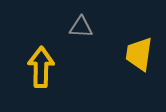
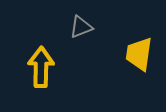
gray triangle: rotated 25 degrees counterclockwise
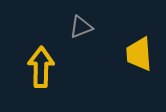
yellow trapezoid: rotated 12 degrees counterclockwise
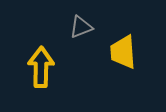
yellow trapezoid: moved 16 px left, 2 px up
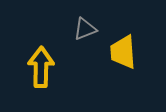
gray triangle: moved 4 px right, 2 px down
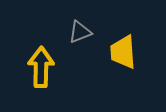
gray triangle: moved 5 px left, 3 px down
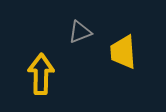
yellow arrow: moved 7 px down
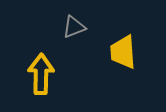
gray triangle: moved 6 px left, 5 px up
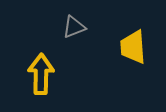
yellow trapezoid: moved 10 px right, 5 px up
